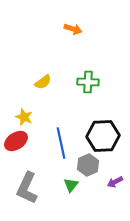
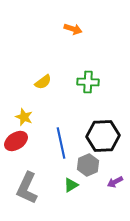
green triangle: rotated 21 degrees clockwise
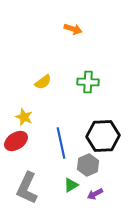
purple arrow: moved 20 px left, 12 px down
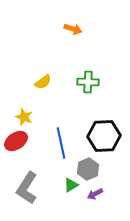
black hexagon: moved 1 px right
gray hexagon: moved 4 px down
gray L-shape: rotated 8 degrees clockwise
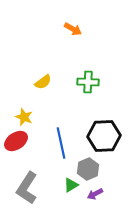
orange arrow: rotated 12 degrees clockwise
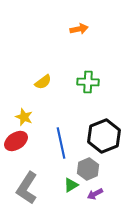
orange arrow: moved 6 px right; rotated 42 degrees counterclockwise
black hexagon: rotated 20 degrees counterclockwise
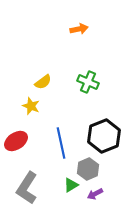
green cross: rotated 20 degrees clockwise
yellow star: moved 7 px right, 11 px up
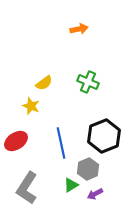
yellow semicircle: moved 1 px right, 1 px down
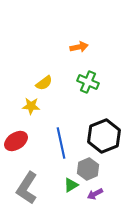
orange arrow: moved 18 px down
yellow star: rotated 18 degrees counterclockwise
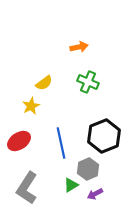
yellow star: rotated 30 degrees counterclockwise
red ellipse: moved 3 px right
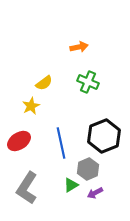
purple arrow: moved 1 px up
